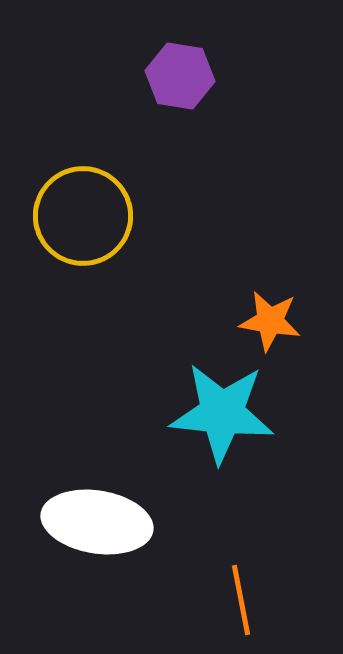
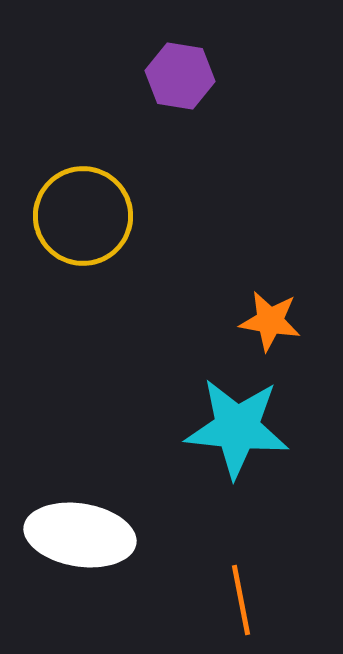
cyan star: moved 15 px right, 15 px down
white ellipse: moved 17 px left, 13 px down
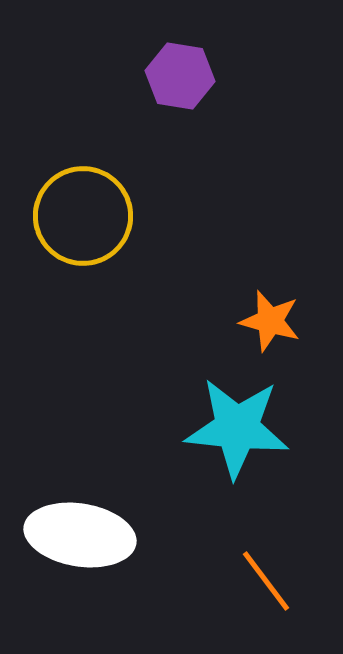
orange star: rotated 6 degrees clockwise
orange line: moved 25 px right, 19 px up; rotated 26 degrees counterclockwise
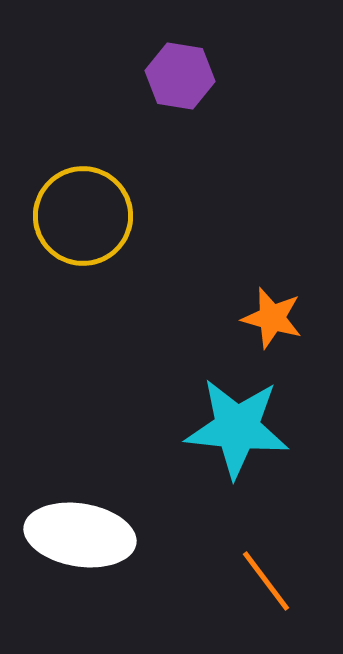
orange star: moved 2 px right, 3 px up
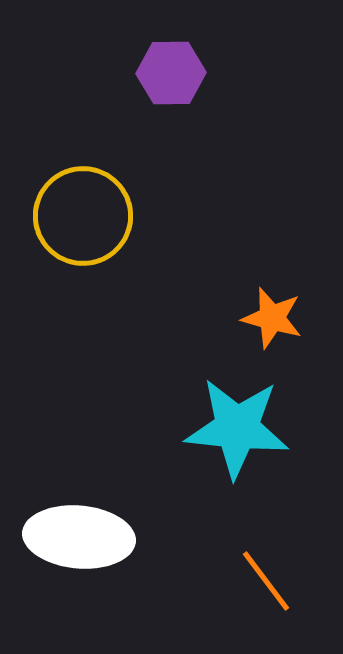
purple hexagon: moved 9 px left, 3 px up; rotated 10 degrees counterclockwise
white ellipse: moved 1 px left, 2 px down; rotated 4 degrees counterclockwise
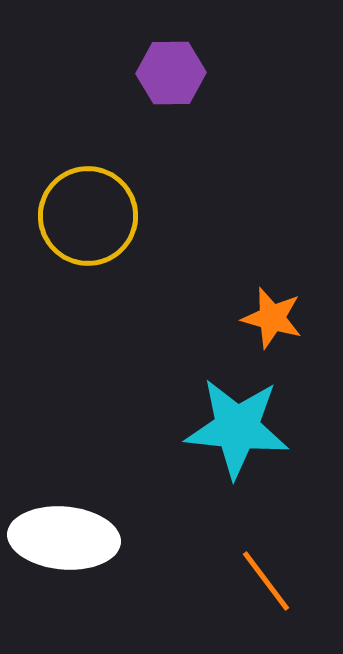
yellow circle: moved 5 px right
white ellipse: moved 15 px left, 1 px down
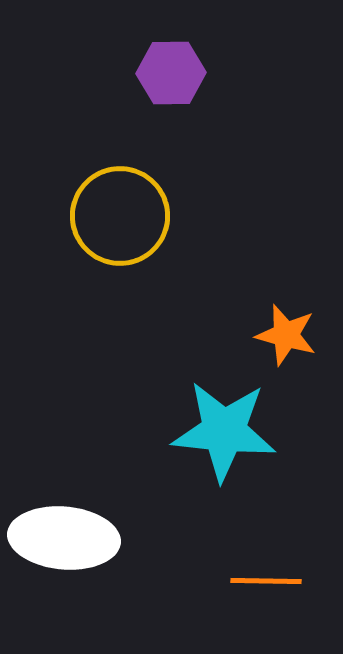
yellow circle: moved 32 px right
orange star: moved 14 px right, 17 px down
cyan star: moved 13 px left, 3 px down
orange line: rotated 52 degrees counterclockwise
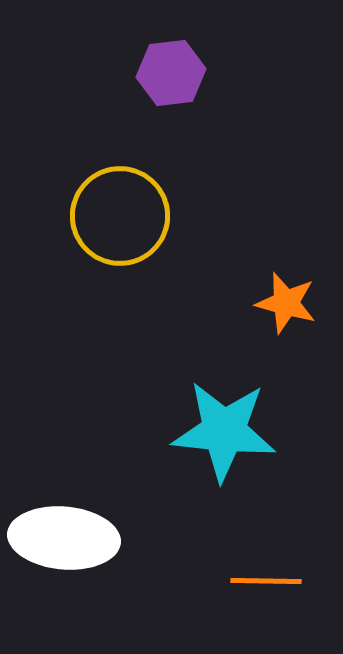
purple hexagon: rotated 6 degrees counterclockwise
orange star: moved 32 px up
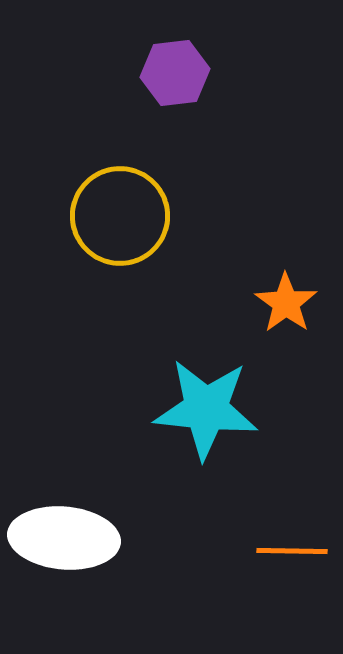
purple hexagon: moved 4 px right
orange star: rotated 20 degrees clockwise
cyan star: moved 18 px left, 22 px up
orange line: moved 26 px right, 30 px up
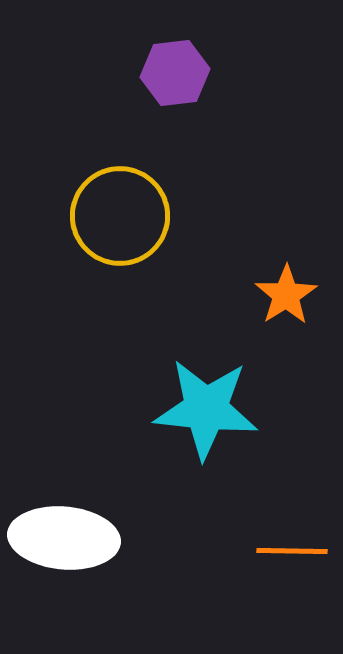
orange star: moved 8 px up; rotated 4 degrees clockwise
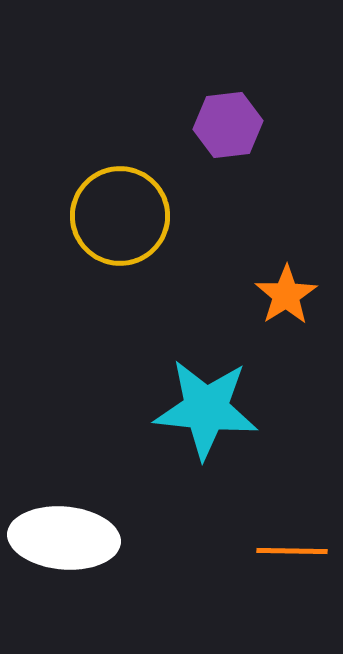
purple hexagon: moved 53 px right, 52 px down
